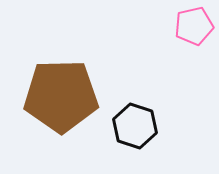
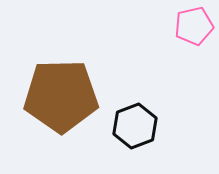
black hexagon: rotated 21 degrees clockwise
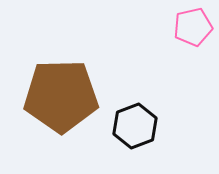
pink pentagon: moved 1 px left, 1 px down
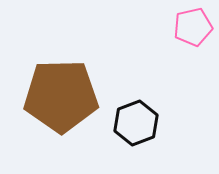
black hexagon: moved 1 px right, 3 px up
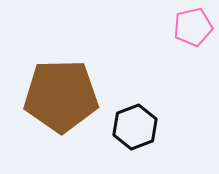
black hexagon: moved 1 px left, 4 px down
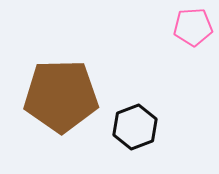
pink pentagon: rotated 9 degrees clockwise
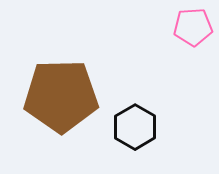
black hexagon: rotated 9 degrees counterclockwise
